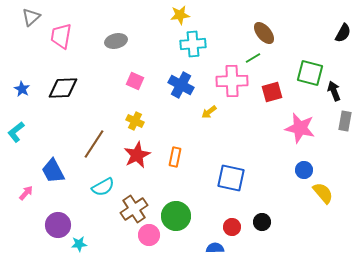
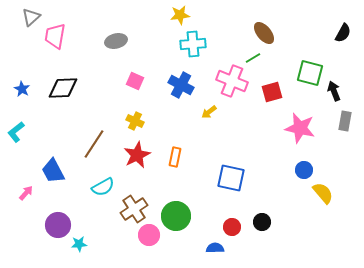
pink trapezoid: moved 6 px left
pink cross: rotated 24 degrees clockwise
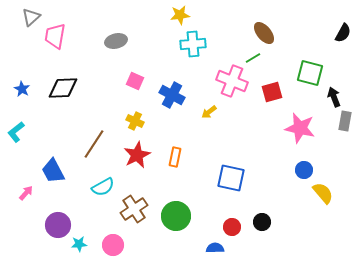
blue cross: moved 9 px left, 10 px down
black arrow: moved 6 px down
pink circle: moved 36 px left, 10 px down
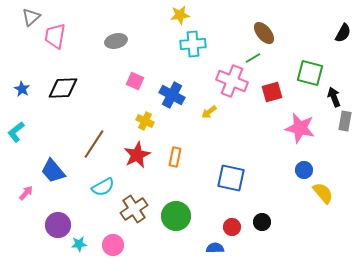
yellow cross: moved 10 px right
blue trapezoid: rotated 12 degrees counterclockwise
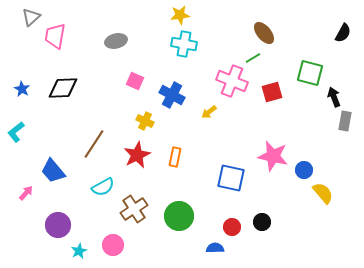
cyan cross: moved 9 px left; rotated 15 degrees clockwise
pink star: moved 27 px left, 28 px down
green circle: moved 3 px right
cyan star: moved 7 px down; rotated 21 degrees counterclockwise
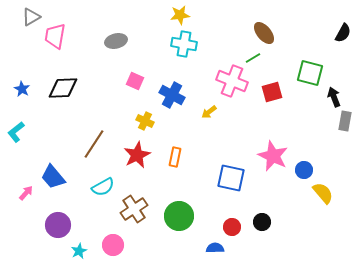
gray triangle: rotated 12 degrees clockwise
pink star: rotated 12 degrees clockwise
blue trapezoid: moved 6 px down
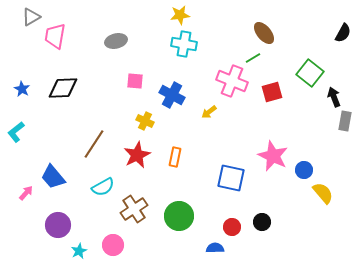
green square: rotated 24 degrees clockwise
pink square: rotated 18 degrees counterclockwise
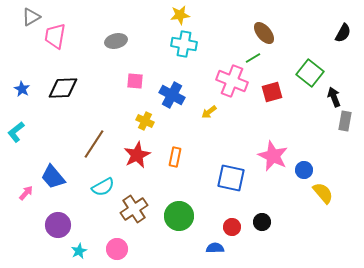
pink circle: moved 4 px right, 4 px down
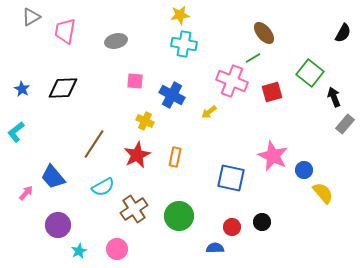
pink trapezoid: moved 10 px right, 5 px up
gray rectangle: moved 3 px down; rotated 30 degrees clockwise
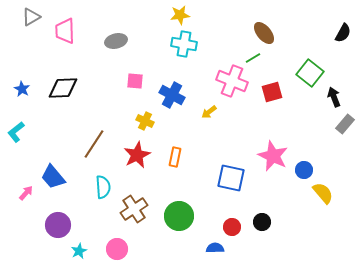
pink trapezoid: rotated 12 degrees counterclockwise
cyan semicircle: rotated 65 degrees counterclockwise
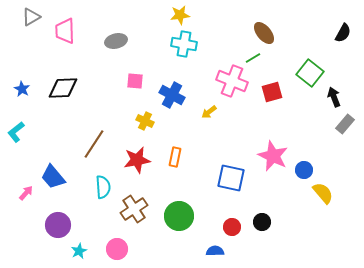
red star: moved 5 px down; rotated 16 degrees clockwise
blue semicircle: moved 3 px down
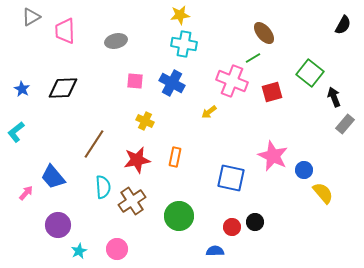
black semicircle: moved 8 px up
blue cross: moved 12 px up
brown cross: moved 2 px left, 8 px up
black circle: moved 7 px left
